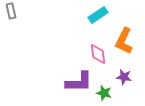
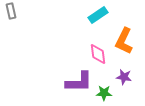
green star: rotated 14 degrees counterclockwise
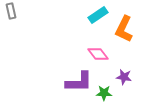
orange L-shape: moved 12 px up
pink diamond: rotated 30 degrees counterclockwise
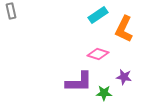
pink diamond: rotated 35 degrees counterclockwise
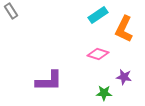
gray rectangle: rotated 21 degrees counterclockwise
purple L-shape: moved 30 px left, 1 px up
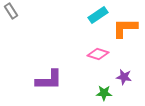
orange L-shape: moved 1 px right, 1 px up; rotated 64 degrees clockwise
purple L-shape: moved 1 px up
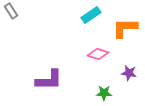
cyan rectangle: moved 7 px left
purple star: moved 5 px right, 4 px up
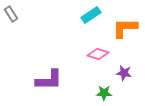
gray rectangle: moved 3 px down
purple star: moved 5 px left
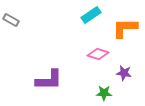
gray rectangle: moved 6 px down; rotated 28 degrees counterclockwise
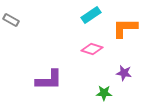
pink diamond: moved 6 px left, 5 px up
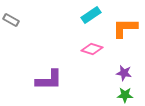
green star: moved 21 px right, 2 px down
